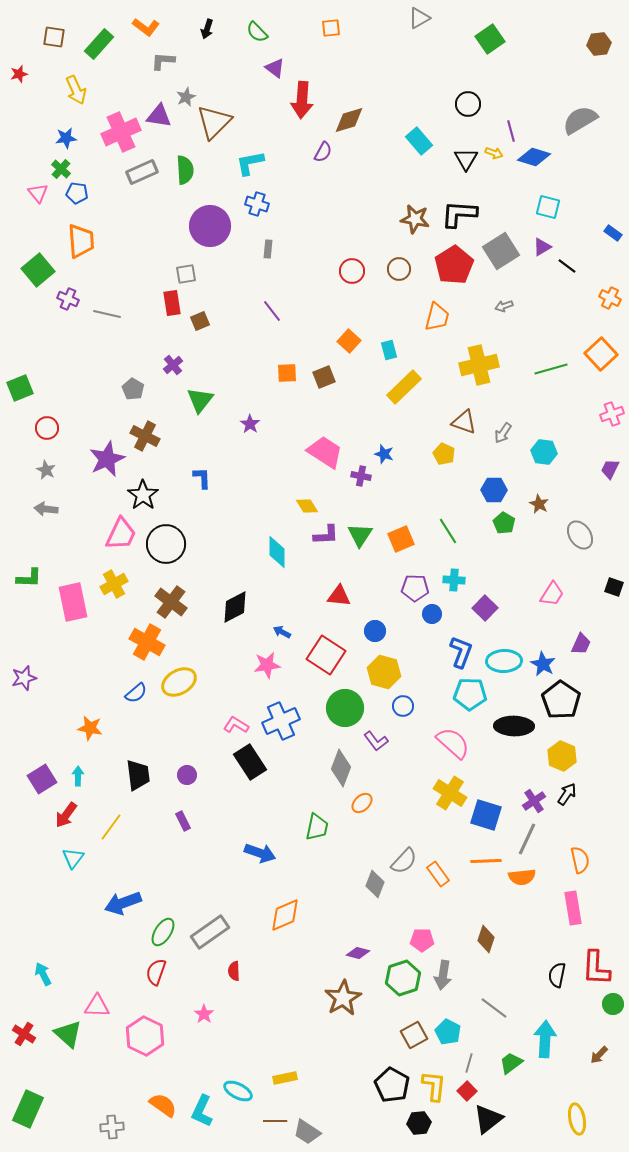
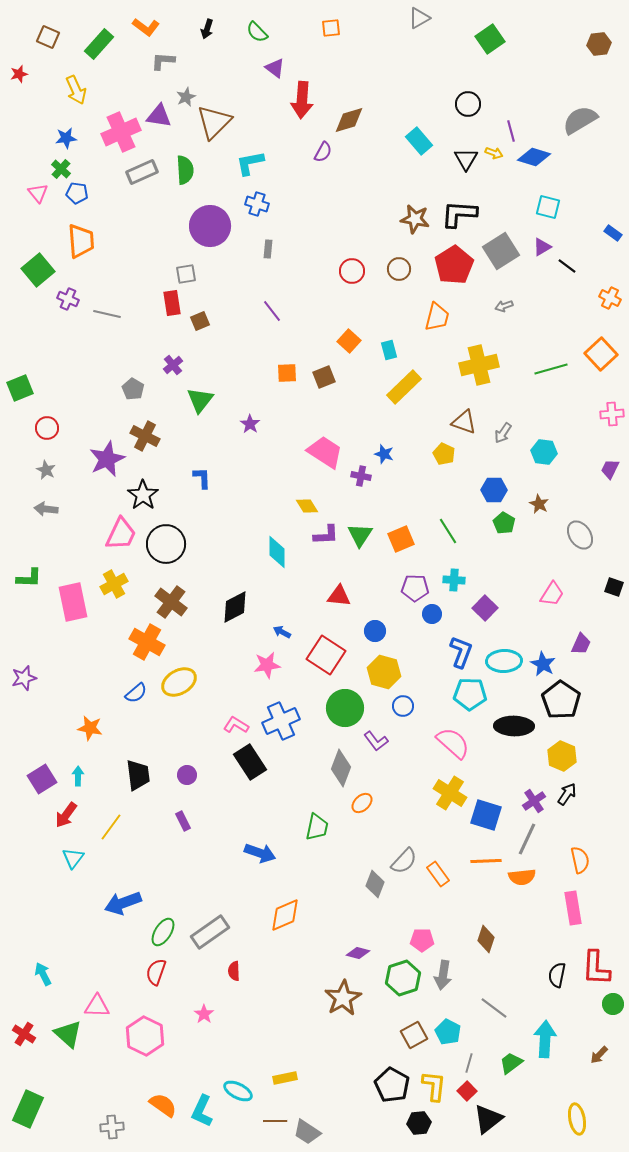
brown square at (54, 37): moved 6 px left; rotated 15 degrees clockwise
pink cross at (612, 414): rotated 15 degrees clockwise
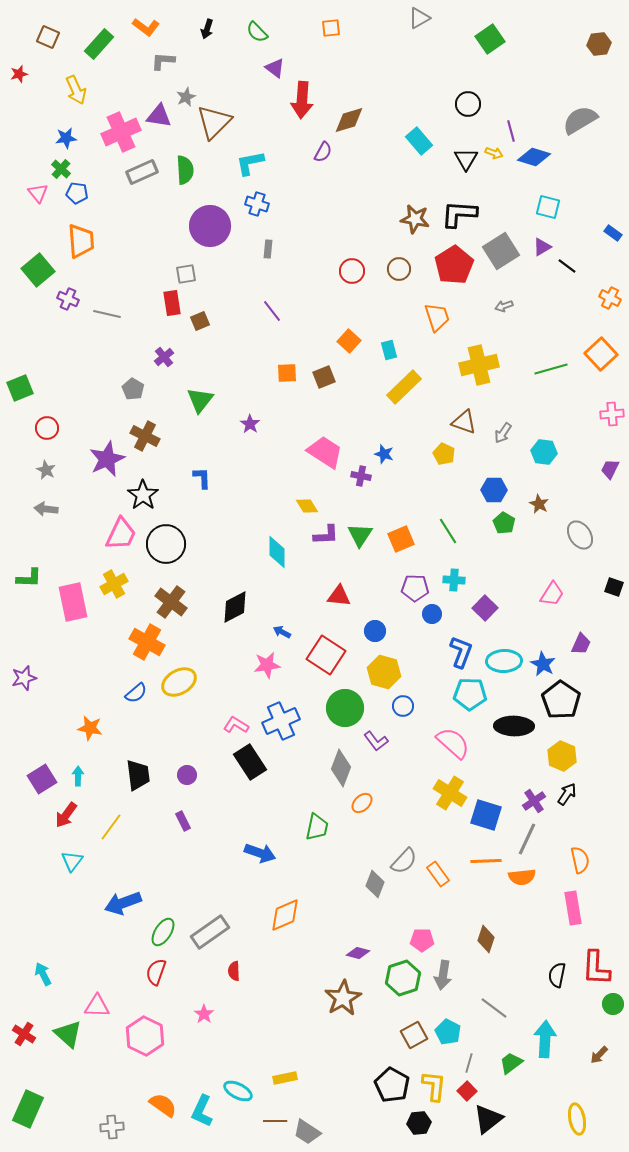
orange trapezoid at (437, 317): rotated 32 degrees counterclockwise
purple cross at (173, 365): moved 9 px left, 8 px up
cyan triangle at (73, 858): moved 1 px left, 3 px down
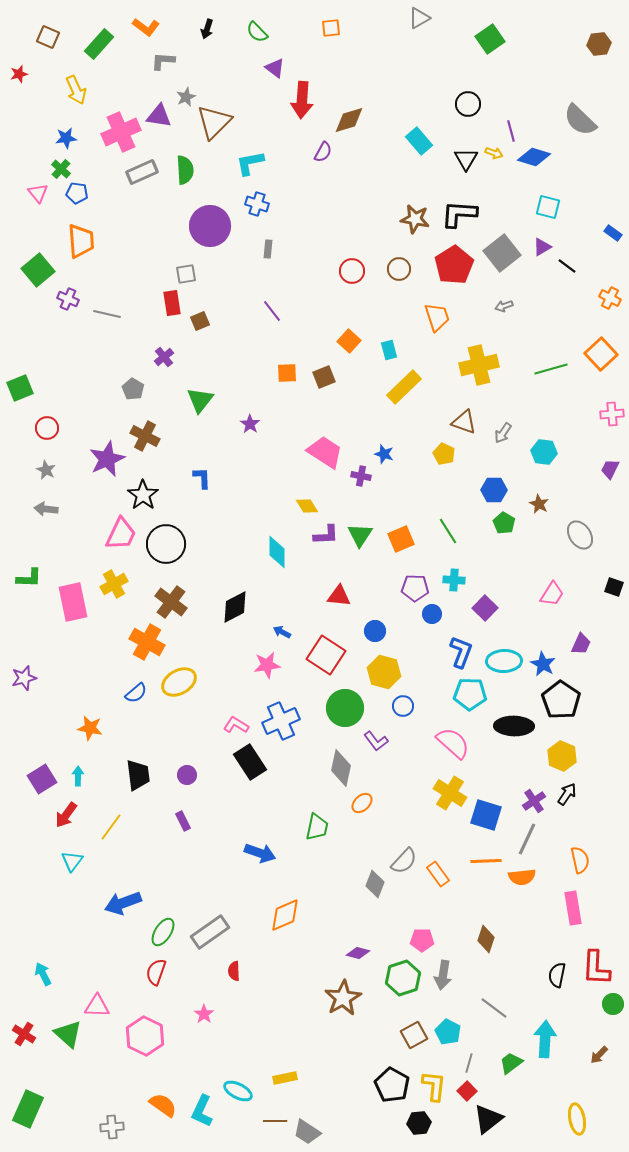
gray semicircle at (580, 120): rotated 105 degrees counterclockwise
gray square at (501, 251): moved 1 px right, 2 px down; rotated 6 degrees counterclockwise
gray diamond at (341, 768): rotated 9 degrees counterclockwise
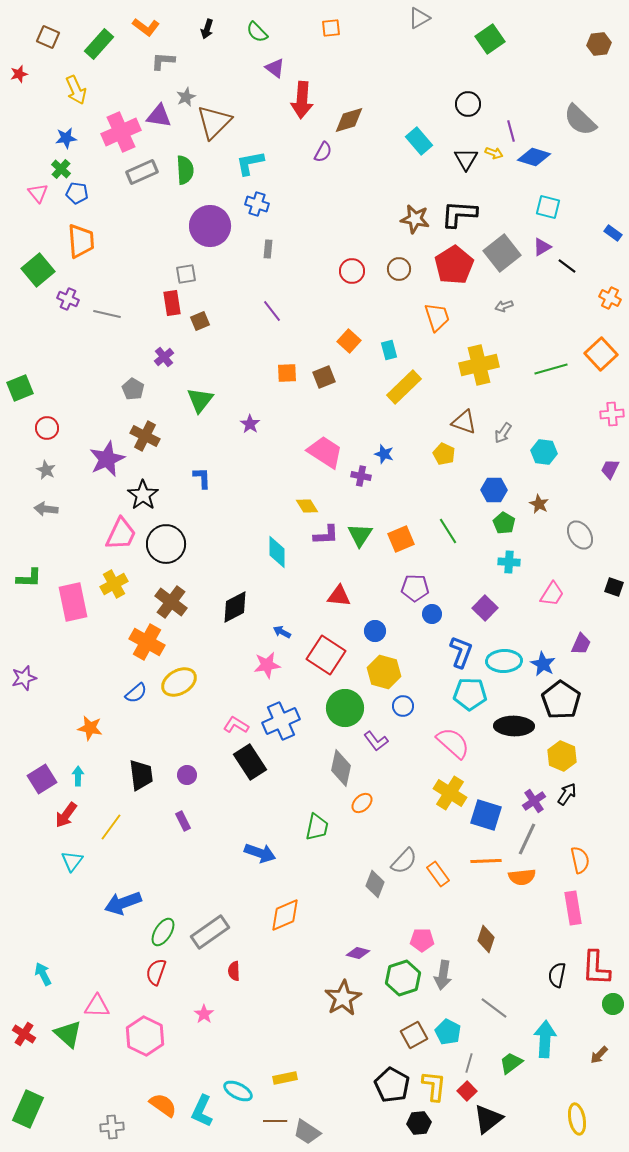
cyan cross at (454, 580): moved 55 px right, 18 px up
black trapezoid at (138, 775): moved 3 px right
